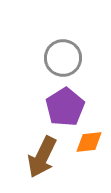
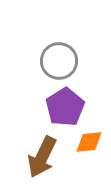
gray circle: moved 4 px left, 3 px down
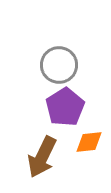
gray circle: moved 4 px down
